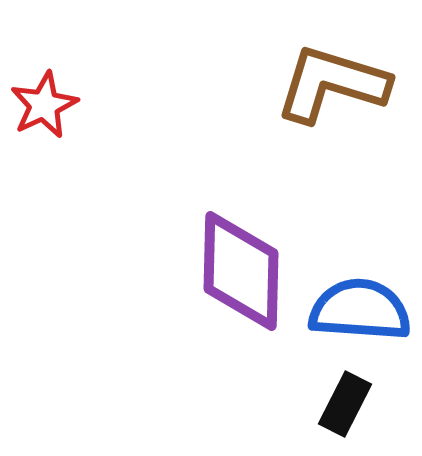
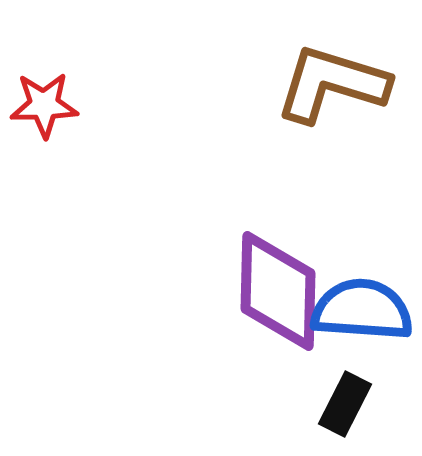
red star: rotated 24 degrees clockwise
purple diamond: moved 37 px right, 20 px down
blue semicircle: moved 2 px right
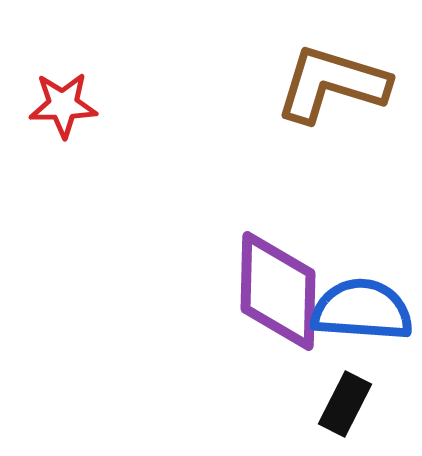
red star: moved 19 px right
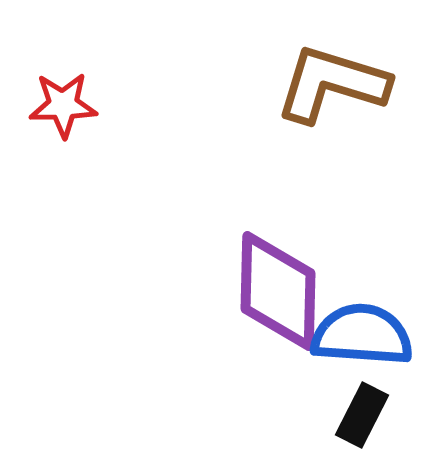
blue semicircle: moved 25 px down
black rectangle: moved 17 px right, 11 px down
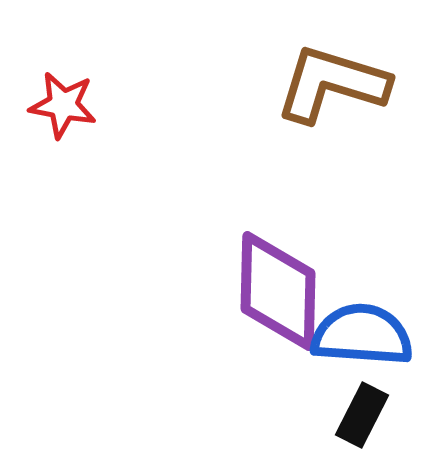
red star: rotated 12 degrees clockwise
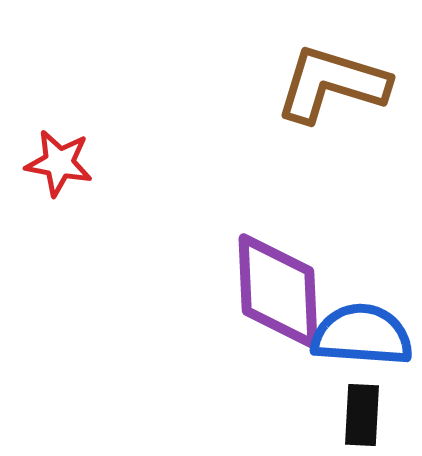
red star: moved 4 px left, 58 px down
purple diamond: rotated 4 degrees counterclockwise
black rectangle: rotated 24 degrees counterclockwise
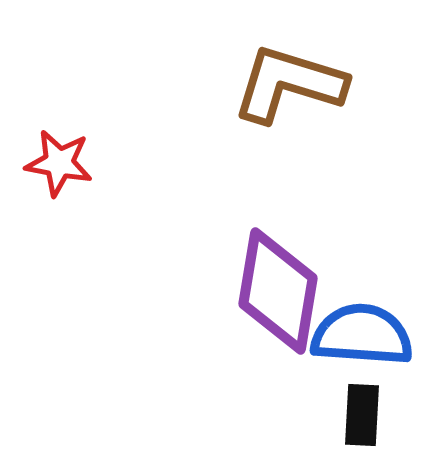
brown L-shape: moved 43 px left
purple diamond: rotated 12 degrees clockwise
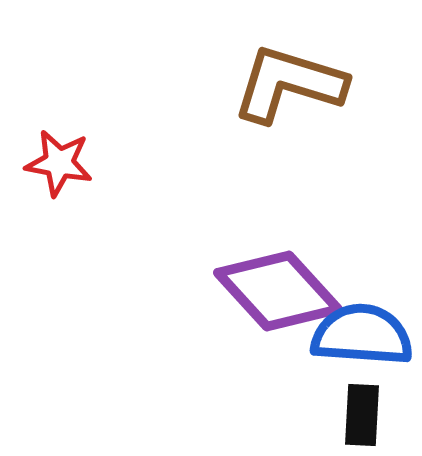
purple diamond: rotated 52 degrees counterclockwise
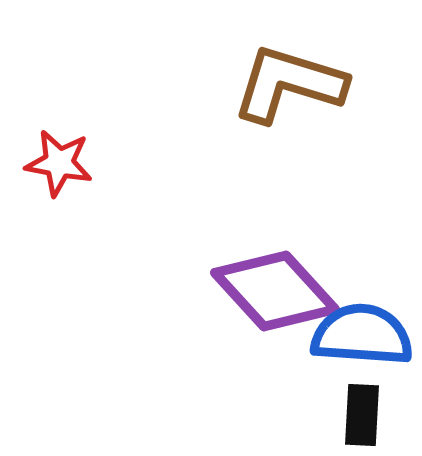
purple diamond: moved 3 px left
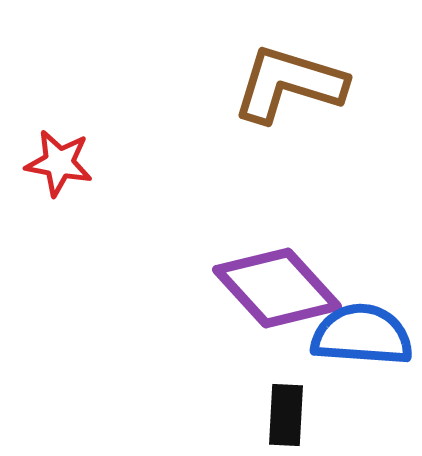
purple diamond: moved 2 px right, 3 px up
black rectangle: moved 76 px left
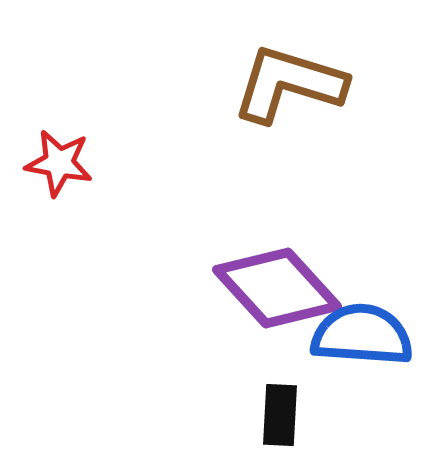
black rectangle: moved 6 px left
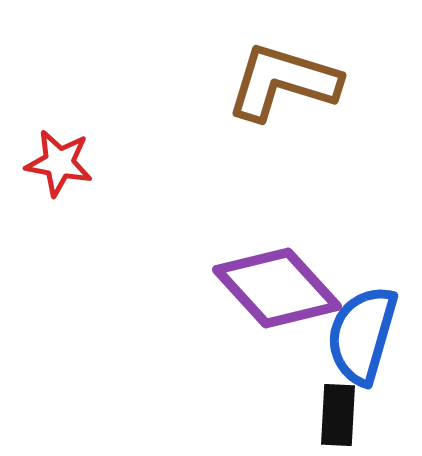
brown L-shape: moved 6 px left, 2 px up
blue semicircle: rotated 78 degrees counterclockwise
black rectangle: moved 58 px right
